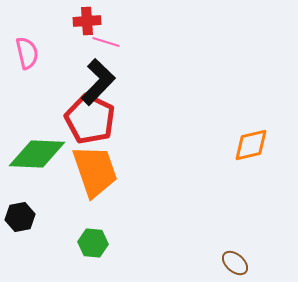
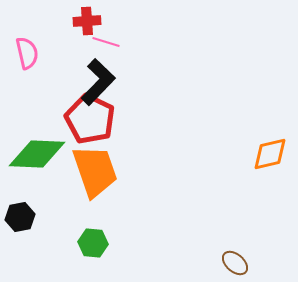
orange diamond: moved 19 px right, 9 px down
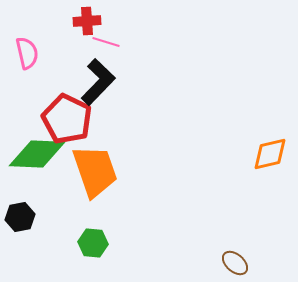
red pentagon: moved 23 px left
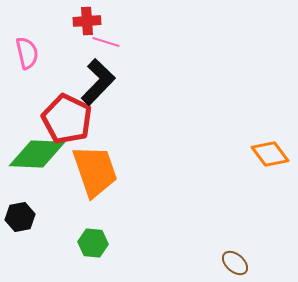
orange diamond: rotated 66 degrees clockwise
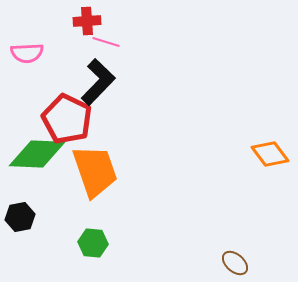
pink semicircle: rotated 100 degrees clockwise
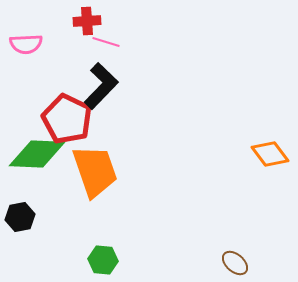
pink semicircle: moved 1 px left, 9 px up
black L-shape: moved 3 px right, 4 px down
green hexagon: moved 10 px right, 17 px down
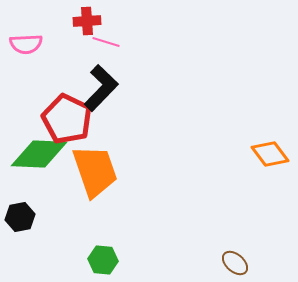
black L-shape: moved 2 px down
green diamond: moved 2 px right
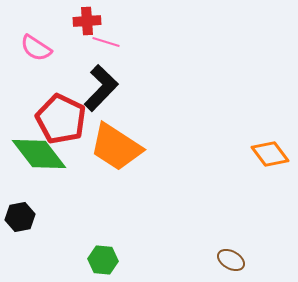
pink semicircle: moved 10 px right, 4 px down; rotated 36 degrees clockwise
red pentagon: moved 6 px left
green diamond: rotated 50 degrees clockwise
orange trapezoid: moved 21 px right, 24 px up; rotated 142 degrees clockwise
brown ellipse: moved 4 px left, 3 px up; rotated 12 degrees counterclockwise
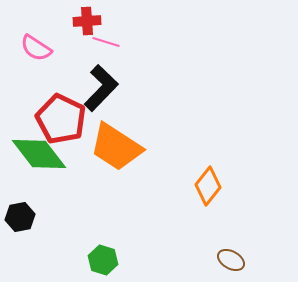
orange diamond: moved 62 px left, 32 px down; rotated 75 degrees clockwise
green hexagon: rotated 12 degrees clockwise
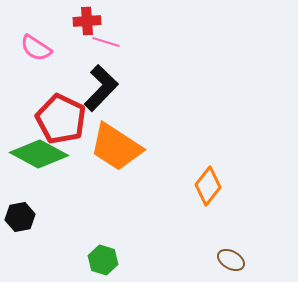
green diamond: rotated 24 degrees counterclockwise
